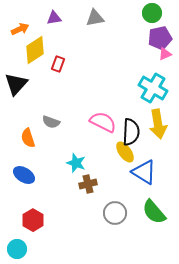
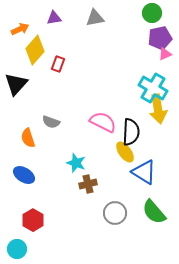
yellow diamond: rotated 16 degrees counterclockwise
yellow arrow: moved 15 px up
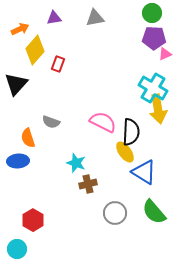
purple pentagon: moved 6 px left; rotated 15 degrees clockwise
blue ellipse: moved 6 px left, 14 px up; rotated 35 degrees counterclockwise
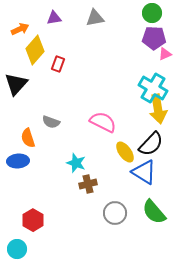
black semicircle: moved 20 px right, 12 px down; rotated 40 degrees clockwise
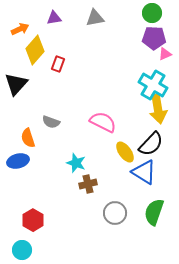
cyan cross: moved 3 px up
blue ellipse: rotated 10 degrees counterclockwise
green semicircle: rotated 60 degrees clockwise
cyan circle: moved 5 px right, 1 px down
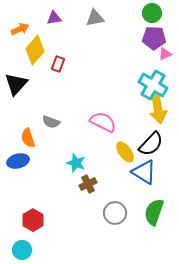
brown cross: rotated 12 degrees counterclockwise
